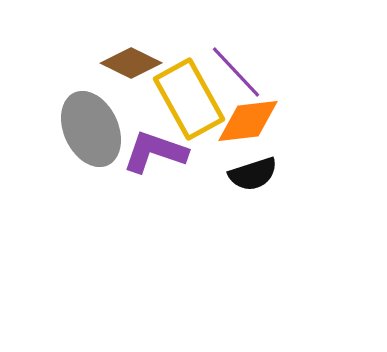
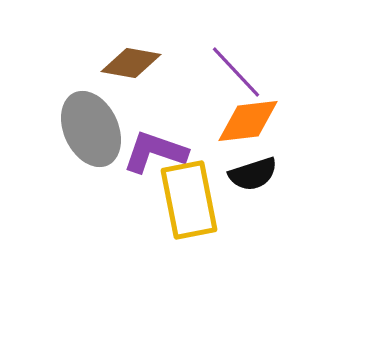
brown diamond: rotated 16 degrees counterclockwise
yellow rectangle: moved 101 px down; rotated 18 degrees clockwise
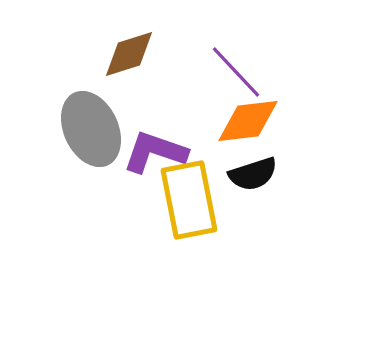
brown diamond: moved 2 px left, 9 px up; rotated 28 degrees counterclockwise
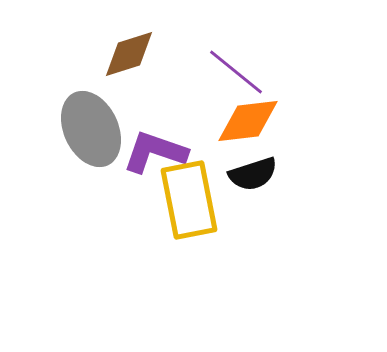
purple line: rotated 8 degrees counterclockwise
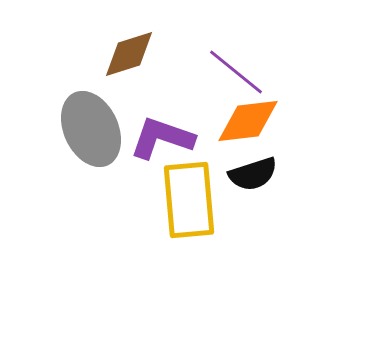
purple L-shape: moved 7 px right, 14 px up
yellow rectangle: rotated 6 degrees clockwise
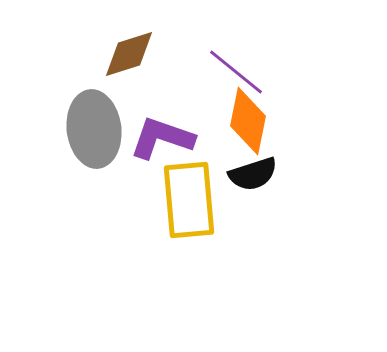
orange diamond: rotated 72 degrees counterclockwise
gray ellipse: moved 3 px right; rotated 18 degrees clockwise
